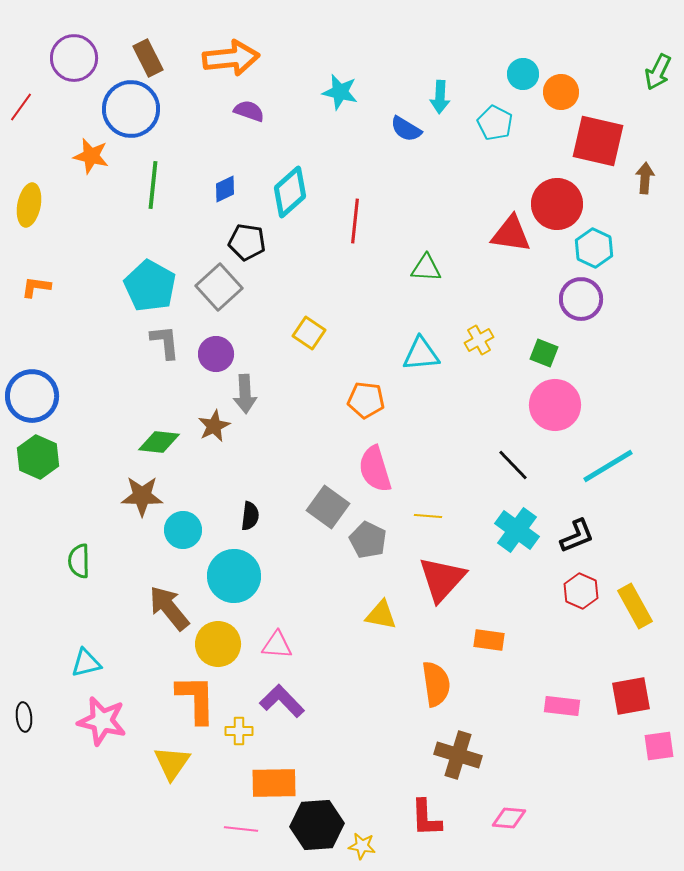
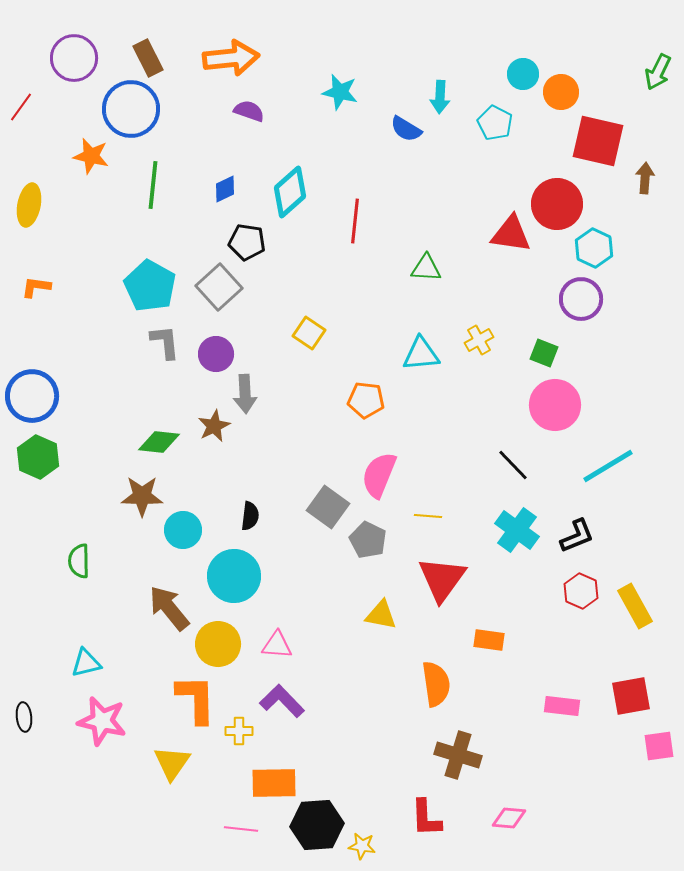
pink semicircle at (375, 469): moved 4 px right, 6 px down; rotated 39 degrees clockwise
red triangle at (442, 579): rotated 6 degrees counterclockwise
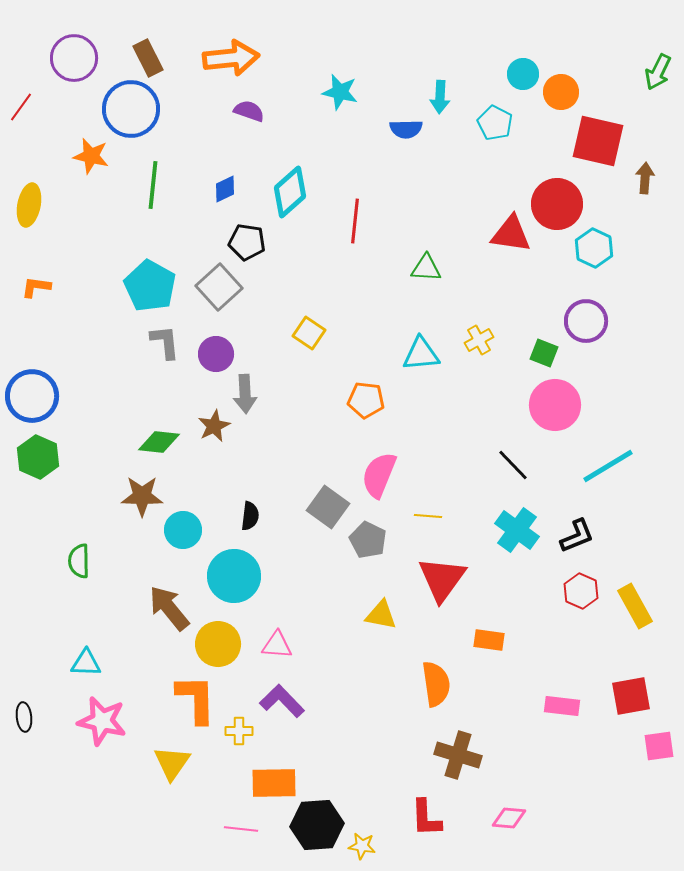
blue semicircle at (406, 129): rotated 32 degrees counterclockwise
purple circle at (581, 299): moved 5 px right, 22 px down
cyan triangle at (86, 663): rotated 16 degrees clockwise
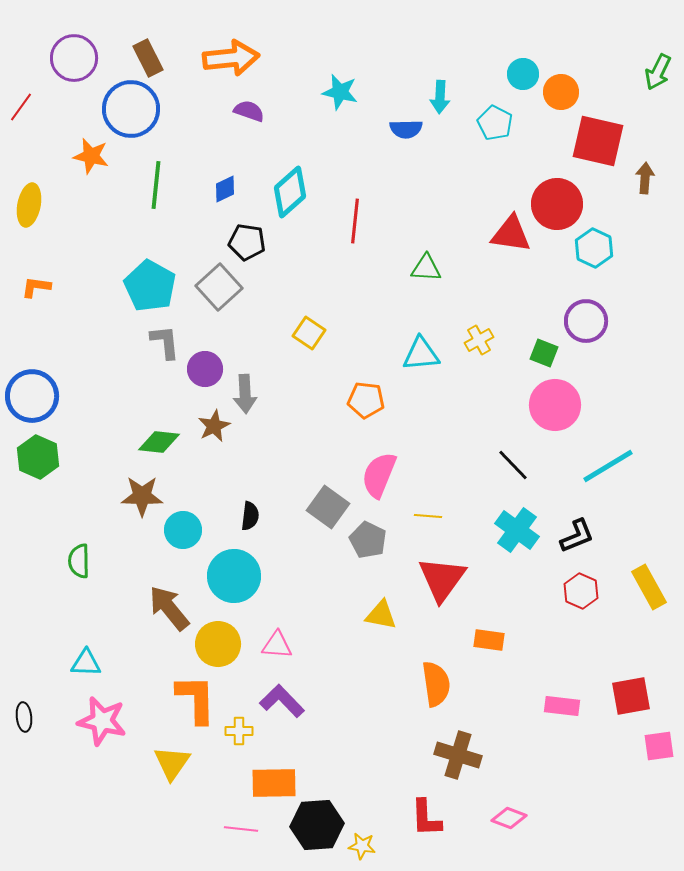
green line at (153, 185): moved 3 px right
purple circle at (216, 354): moved 11 px left, 15 px down
yellow rectangle at (635, 606): moved 14 px right, 19 px up
pink diamond at (509, 818): rotated 16 degrees clockwise
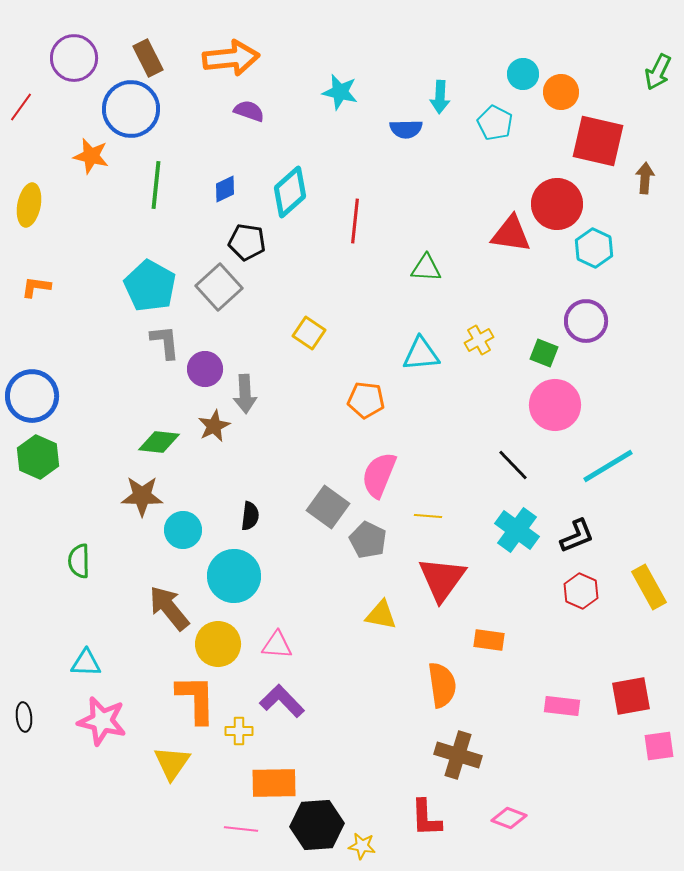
orange semicircle at (436, 684): moved 6 px right, 1 px down
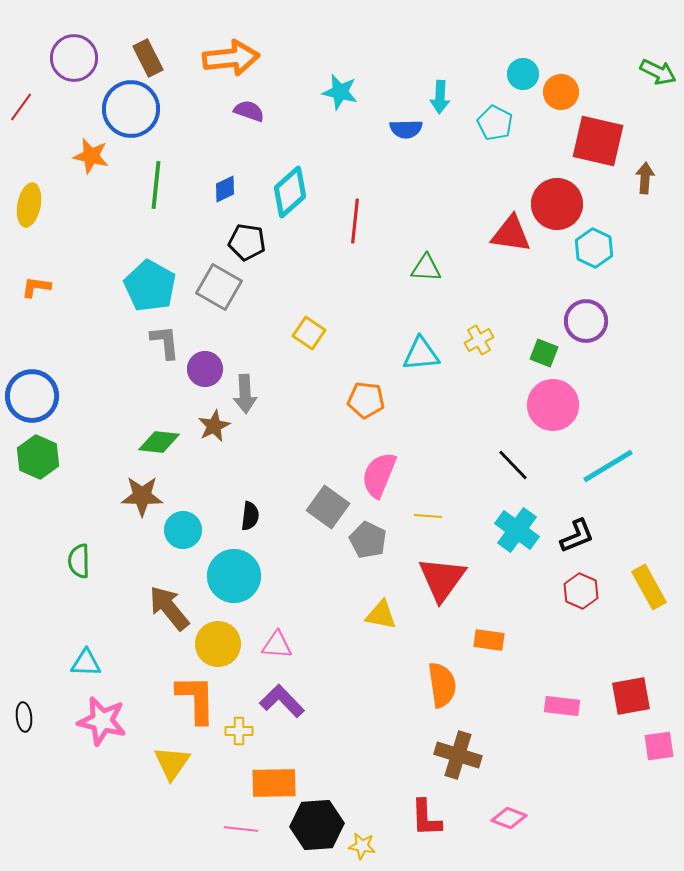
green arrow at (658, 72): rotated 90 degrees counterclockwise
gray square at (219, 287): rotated 18 degrees counterclockwise
pink circle at (555, 405): moved 2 px left
